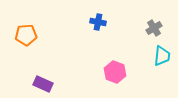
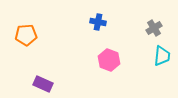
pink hexagon: moved 6 px left, 12 px up
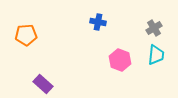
cyan trapezoid: moved 6 px left, 1 px up
pink hexagon: moved 11 px right
purple rectangle: rotated 18 degrees clockwise
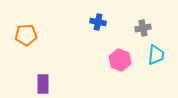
gray cross: moved 11 px left; rotated 21 degrees clockwise
purple rectangle: rotated 48 degrees clockwise
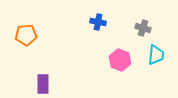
gray cross: rotated 28 degrees clockwise
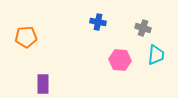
orange pentagon: moved 2 px down
pink hexagon: rotated 15 degrees counterclockwise
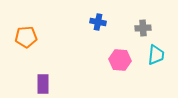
gray cross: rotated 21 degrees counterclockwise
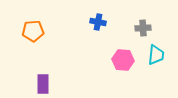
orange pentagon: moved 7 px right, 6 px up
pink hexagon: moved 3 px right
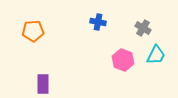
gray cross: rotated 35 degrees clockwise
cyan trapezoid: rotated 20 degrees clockwise
pink hexagon: rotated 15 degrees clockwise
